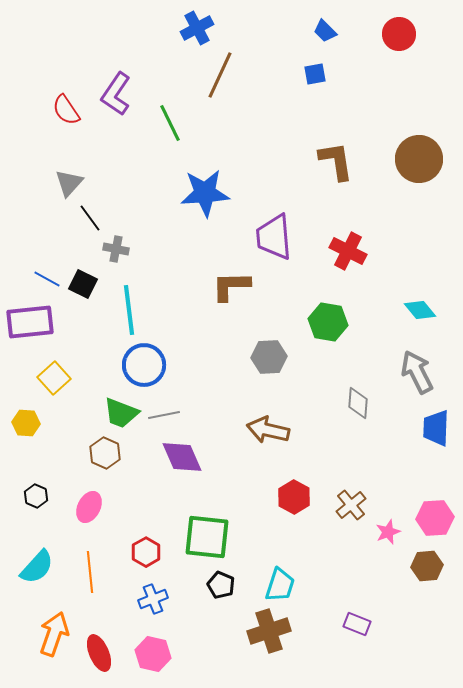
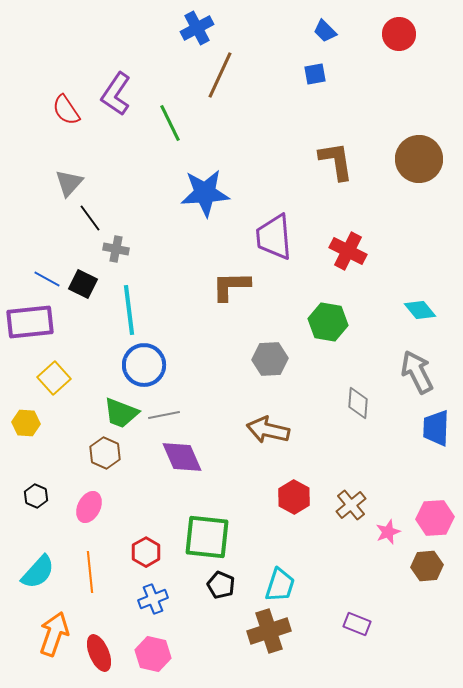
gray hexagon at (269, 357): moved 1 px right, 2 px down
cyan semicircle at (37, 567): moved 1 px right, 5 px down
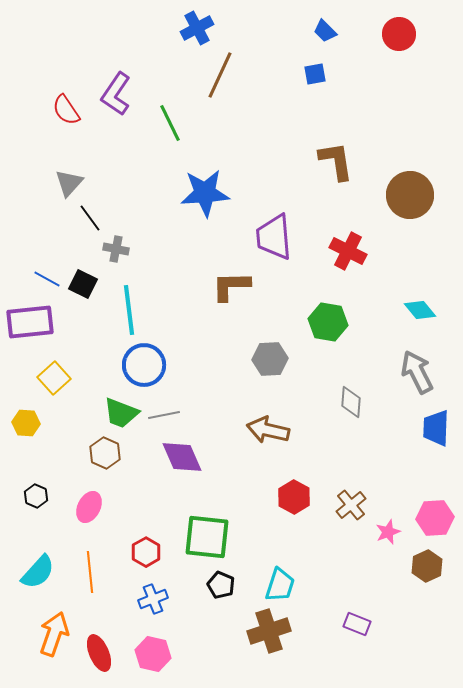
brown circle at (419, 159): moved 9 px left, 36 px down
gray diamond at (358, 403): moved 7 px left, 1 px up
brown hexagon at (427, 566): rotated 20 degrees counterclockwise
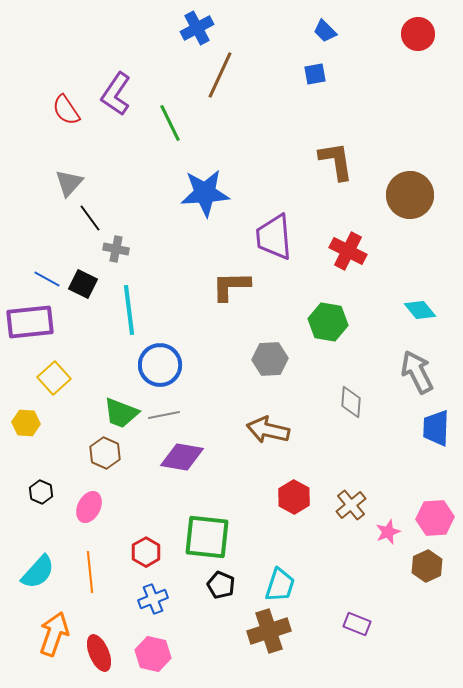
red circle at (399, 34): moved 19 px right
blue circle at (144, 365): moved 16 px right
purple diamond at (182, 457): rotated 57 degrees counterclockwise
black hexagon at (36, 496): moved 5 px right, 4 px up
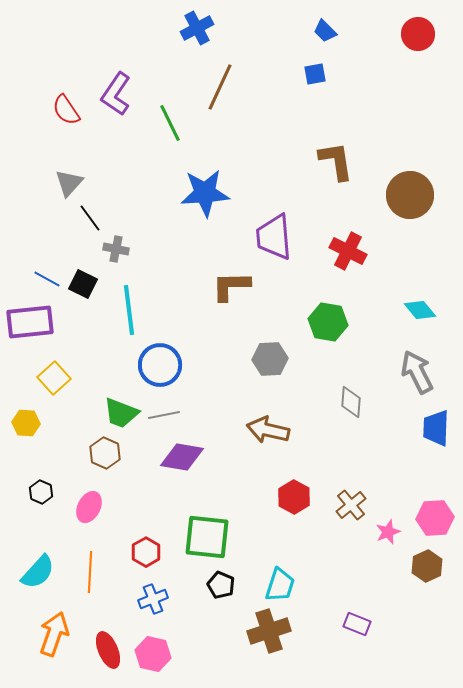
brown line at (220, 75): moved 12 px down
orange line at (90, 572): rotated 9 degrees clockwise
red ellipse at (99, 653): moved 9 px right, 3 px up
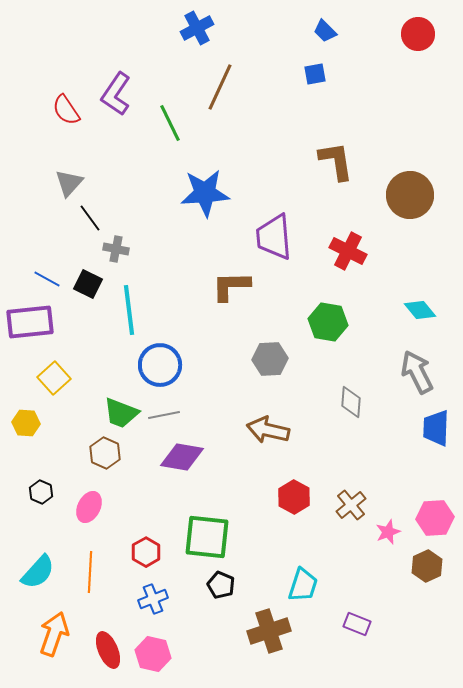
black square at (83, 284): moved 5 px right
cyan trapezoid at (280, 585): moved 23 px right
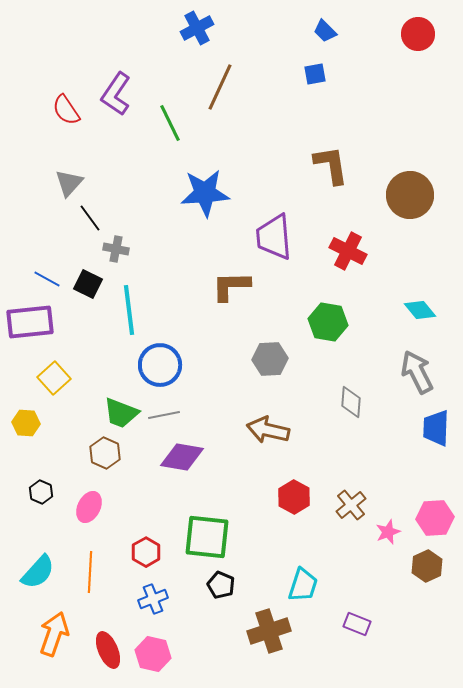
brown L-shape at (336, 161): moved 5 px left, 4 px down
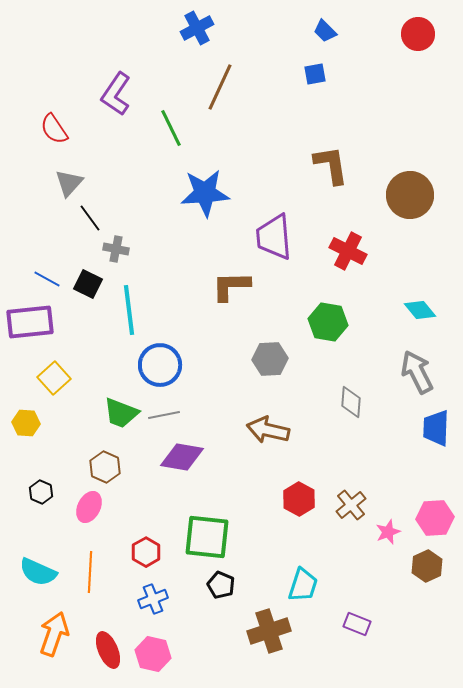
red semicircle at (66, 110): moved 12 px left, 19 px down
green line at (170, 123): moved 1 px right, 5 px down
brown hexagon at (105, 453): moved 14 px down
red hexagon at (294, 497): moved 5 px right, 2 px down
cyan semicircle at (38, 572): rotated 72 degrees clockwise
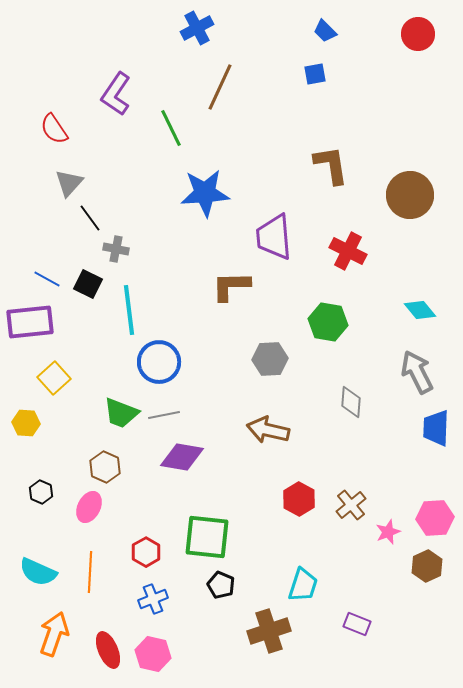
blue circle at (160, 365): moved 1 px left, 3 px up
